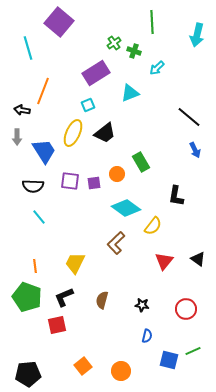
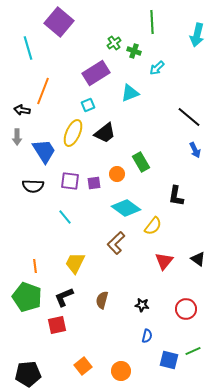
cyan line at (39, 217): moved 26 px right
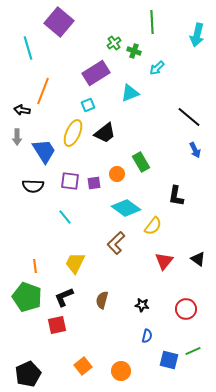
black pentagon at (28, 374): rotated 20 degrees counterclockwise
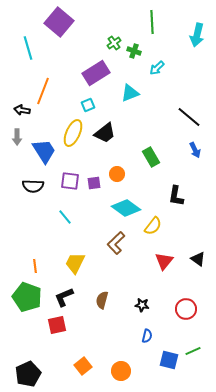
green rectangle at (141, 162): moved 10 px right, 5 px up
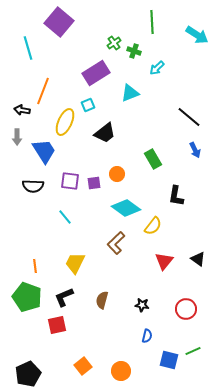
cyan arrow at (197, 35): rotated 70 degrees counterclockwise
yellow ellipse at (73, 133): moved 8 px left, 11 px up
green rectangle at (151, 157): moved 2 px right, 2 px down
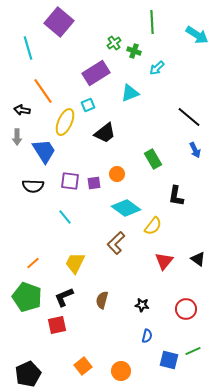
orange line at (43, 91): rotated 56 degrees counterclockwise
orange line at (35, 266): moved 2 px left, 3 px up; rotated 56 degrees clockwise
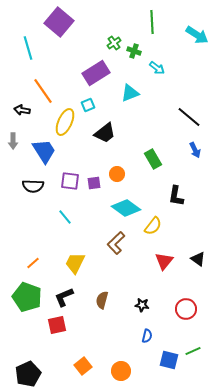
cyan arrow at (157, 68): rotated 98 degrees counterclockwise
gray arrow at (17, 137): moved 4 px left, 4 px down
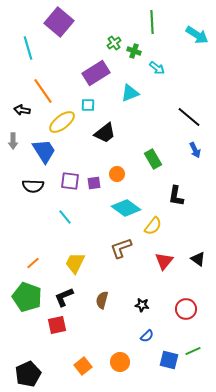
cyan square at (88, 105): rotated 24 degrees clockwise
yellow ellipse at (65, 122): moved 3 px left; rotated 28 degrees clockwise
brown L-shape at (116, 243): moved 5 px right, 5 px down; rotated 25 degrees clockwise
blue semicircle at (147, 336): rotated 32 degrees clockwise
orange circle at (121, 371): moved 1 px left, 9 px up
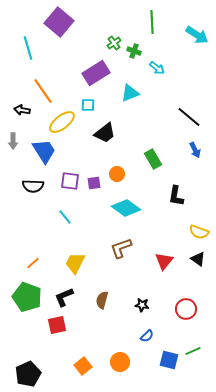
yellow semicircle at (153, 226): moved 46 px right, 6 px down; rotated 72 degrees clockwise
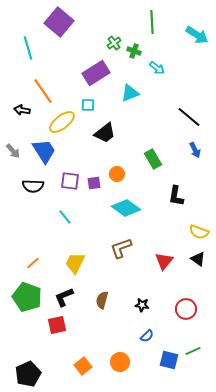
gray arrow at (13, 141): moved 10 px down; rotated 42 degrees counterclockwise
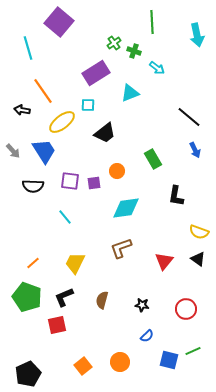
cyan arrow at (197, 35): rotated 45 degrees clockwise
orange circle at (117, 174): moved 3 px up
cyan diamond at (126, 208): rotated 44 degrees counterclockwise
